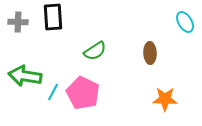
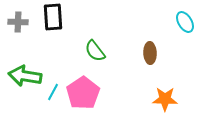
green semicircle: rotated 85 degrees clockwise
pink pentagon: rotated 12 degrees clockwise
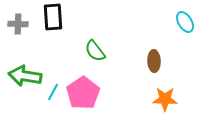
gray cross: moved 2 px down
brown ellipse: moved 4 px right, 8 px down
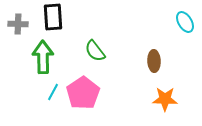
green arrow: moved 18 px right, 19 px up; rotated 80 degrees clockwise
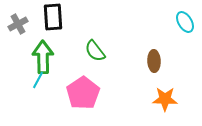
gray cross: rotated 30 degrees counterclockwise
cyan line: moved 15 px left, 12 px up
